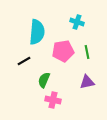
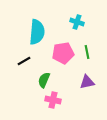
pink pentagon: moved 2 px down
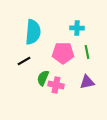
cyan cross: moved 6 px down; rotated 16 degrees counterclockwise
cyan semicircle: moved 4 px left
pink pentagon: rotated 10 degrees clockwise
green semicircle: moved 1 px left, 2 px up
pink cross: moved 3 px right, 15 px up
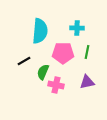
cyan semicircle: moved 7 px right, 1 px up
green line: rotated 24 degrees clockwise
green semicircle: moved 6 px up
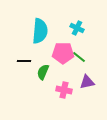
cyan cross: rotated 24 degrees clockwise
green line: moved 8 px left, 5 px down; rotated 64 degrees counterclockwise
black line: rotated 32 degrees clockwise
pink cross: moved 8 px right, 5 px down
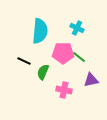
black line: rotated 24 degrees clockwise
purple triangle: moved 4 px right, 2 px up
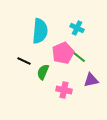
pink pentagon: rotated 25 degrees counterclockwise
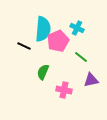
cyan semicircle: moved 3 px right, 2 px up
pink pentagon: moved 5 px left, 12 px up
green line: moved 2 px right
black line: moved 15 px up
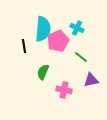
black line: rotated 56 degrees clockwise
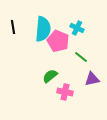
pink pentagon: rotated 25 degrees counterclockwise
black line: moved 11 px left, 19 px up
green semicircle: moved 7 px right, 4 px down; rotated 28 degrees clockwise
purple triangle: moved 1 px right, 1 px up
pink cross: moved 1 px right, 2 px down
